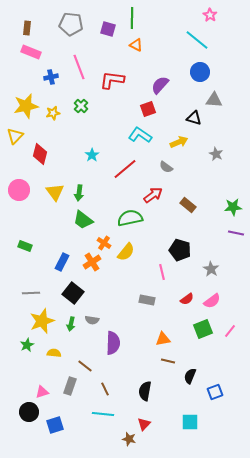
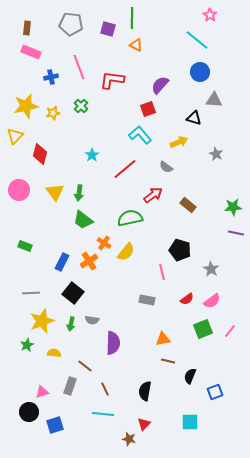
cyan L-shape at (140, 135): rotated 15 degrees clockwise
orange cross at (92, 262): moved 3 px left, 1 px up
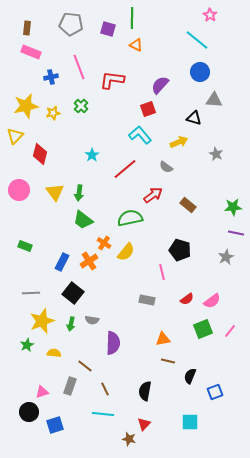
gray star at (211, 269): moved 15 px right, 12 px up; rotated 14 degrees clockwise
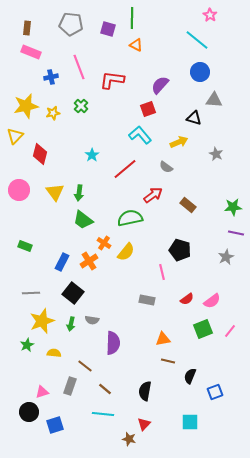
brown line at (105, 389): rotated 24 degrees counterclockwise
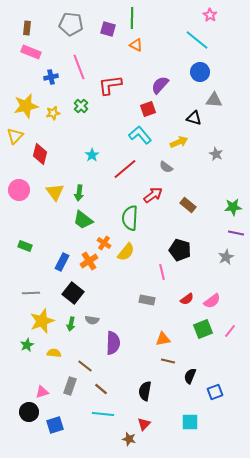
red L-shape at (112, 80): moved 2 px left, 5 px down; rotated 15 degrees counterclockwise
green semicircle at (130, 218): rotated 75 degrees counterclockwise
brown line at (105, 389): moved 4 px left
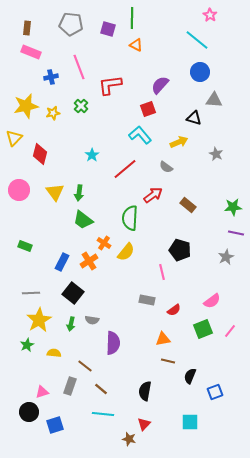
yellow triangle at (15, 136): moved 1 px left, 2 px down
red semicircle at (187, 299): moved 13 px left, 11 px down
yellow star at (42, 321): moved 3 px left, 1 px up; rotated 10 degrees counterclockwise
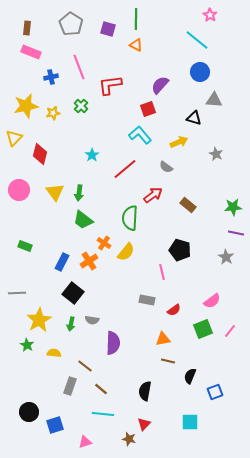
green line at (132, 18): moved 4 px right, 1 px down
gray pentagon at (71, 24): rotated 25 degrees clockwise
gray star at (226, 257): rotated 14 degrees counterclockwise
gray line at (31, 293): moved 14 px left
green star at (27, 345): rotated 16 degrees counterclockwise
pink triangle at (42, 392): moved 43 px right, 50 px down
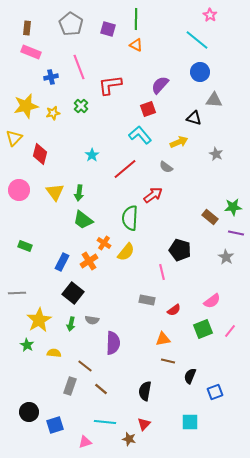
brown rectangle at (188, 205): moved 22 px right, 12 px down
cyan line at (103, 414): moved 2 px right, 8 px down
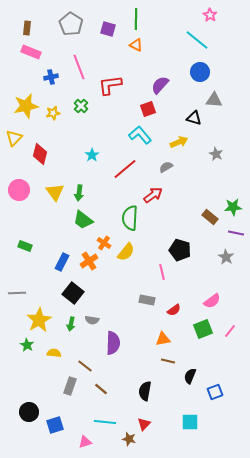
gray semicircle at (166, 167): rotated 112 degrees clockwise
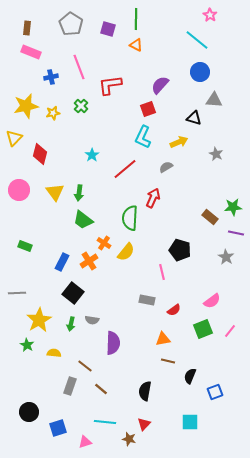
cyan L-shape at (140, 135): moved 3 px right, 2 px down; rotated 115 degrees counterclockwise
red arrow at (153, 195): moved 3 px down; rotated 30 degrees counterclockwise
blue square at (55, 425): moved 3 px right, 3 px down
